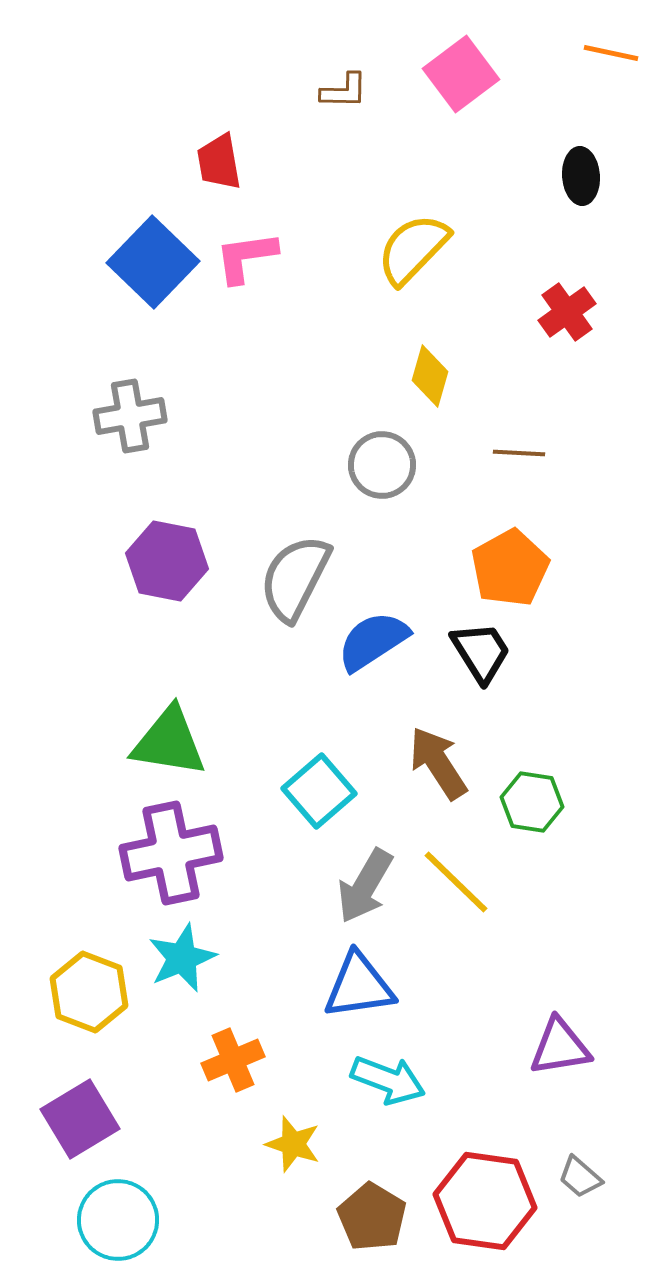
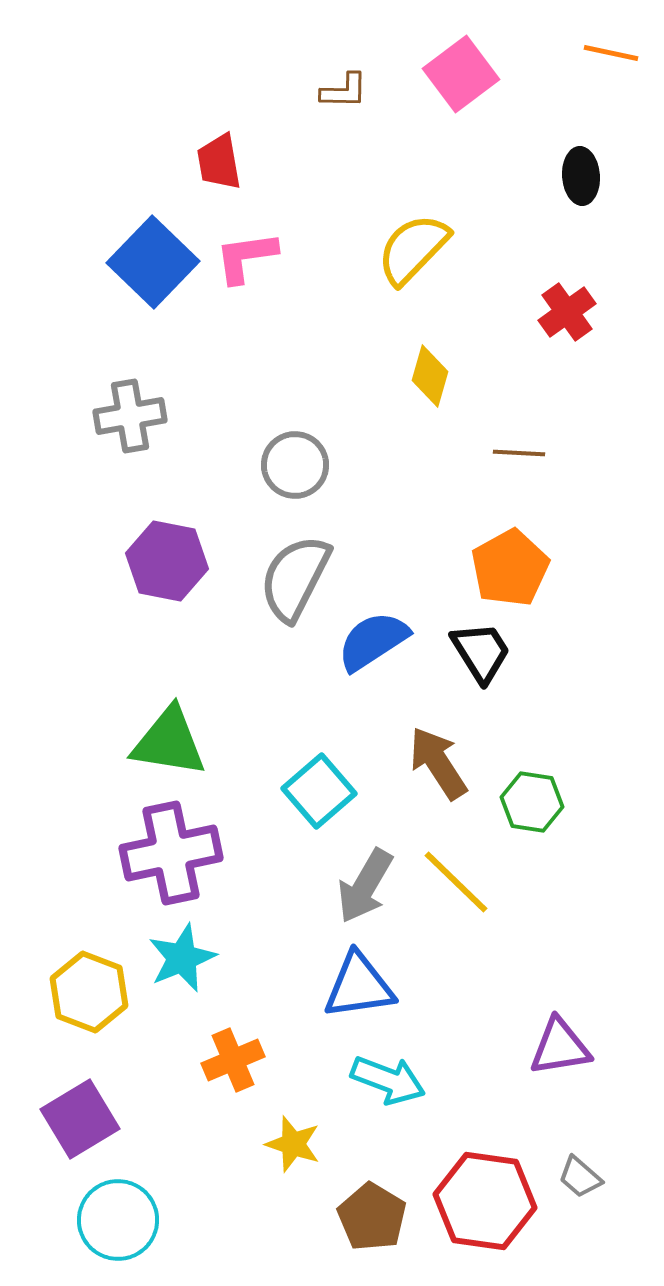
gray circle: moved 87 px left
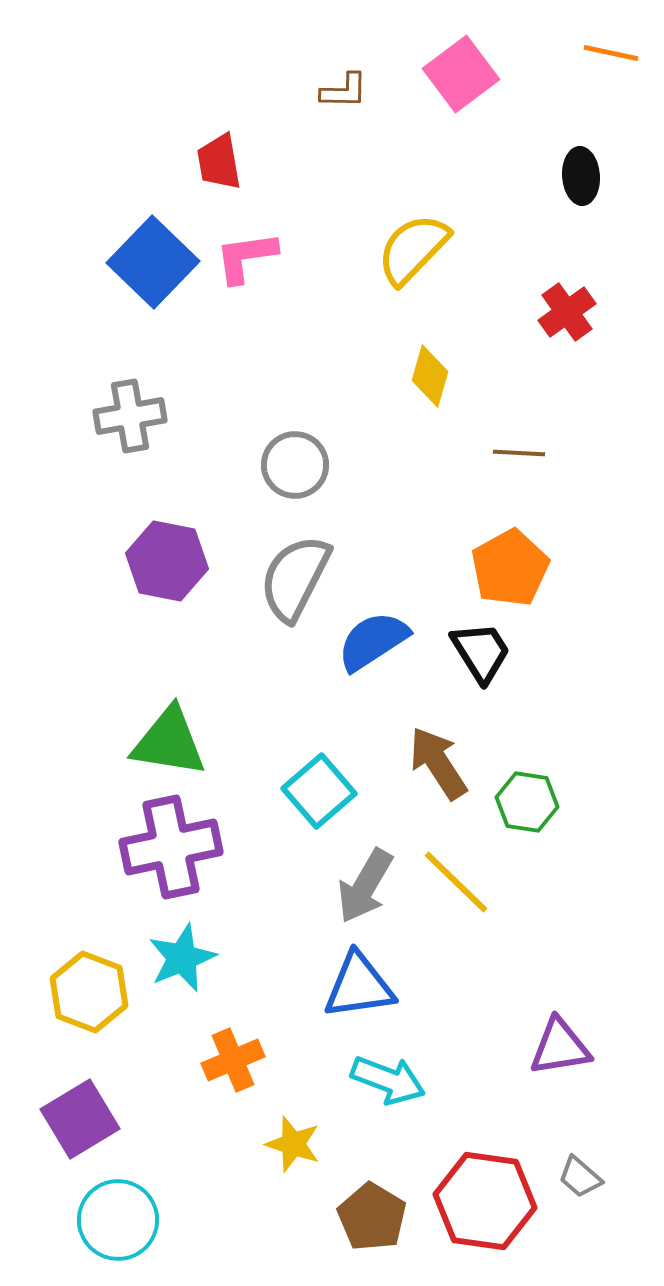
green hexagon: moved 5 px left
purple cross: moved 6 px up
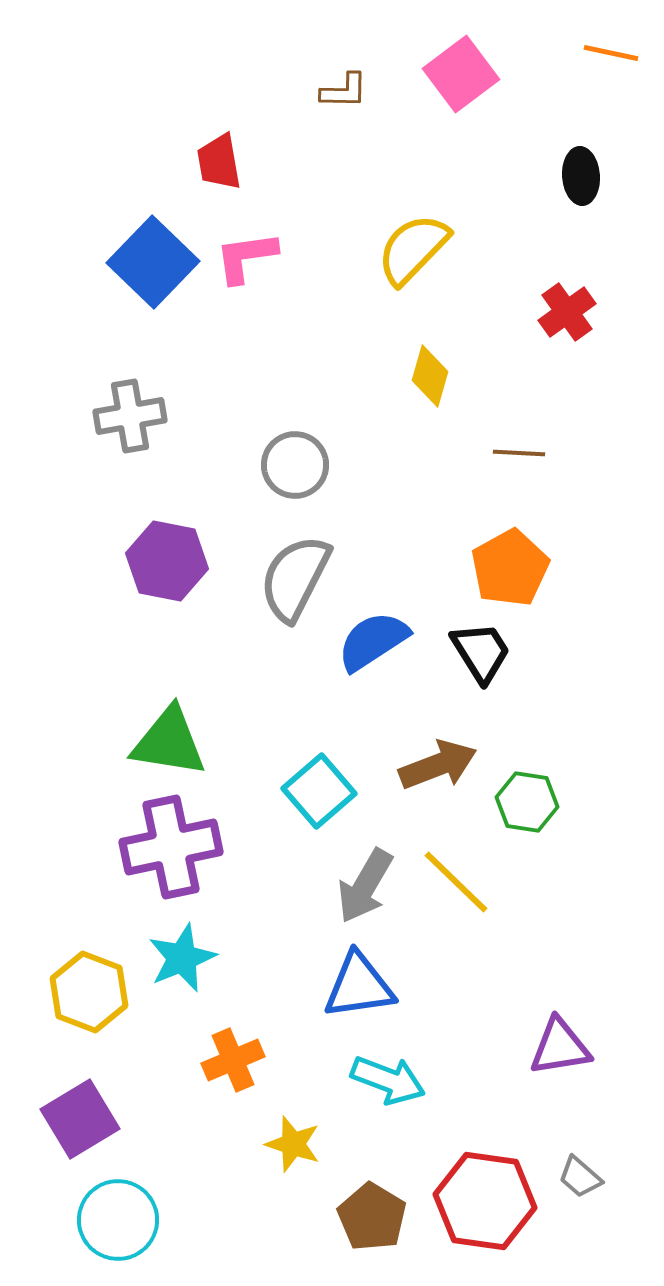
brown arrow: moved 2 px down; rotated 102 degrees clockwise
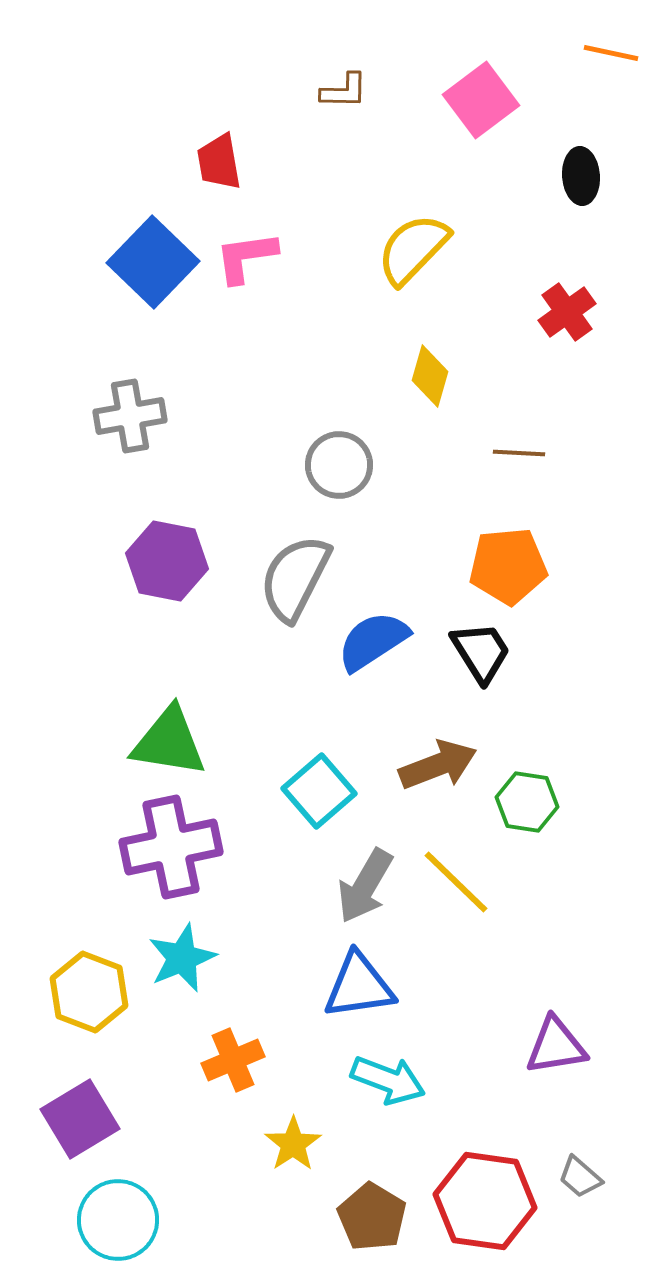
pink square: moved 20 px right, 26 px down
gray circle: moved 44 px right
orange pentagon: moved 2 px left, 2 px up; rotated 24 degrees clockwise
purple triangle: moved 4 px left, 1 px up
yellow star: rotated 20 degrees clockwise
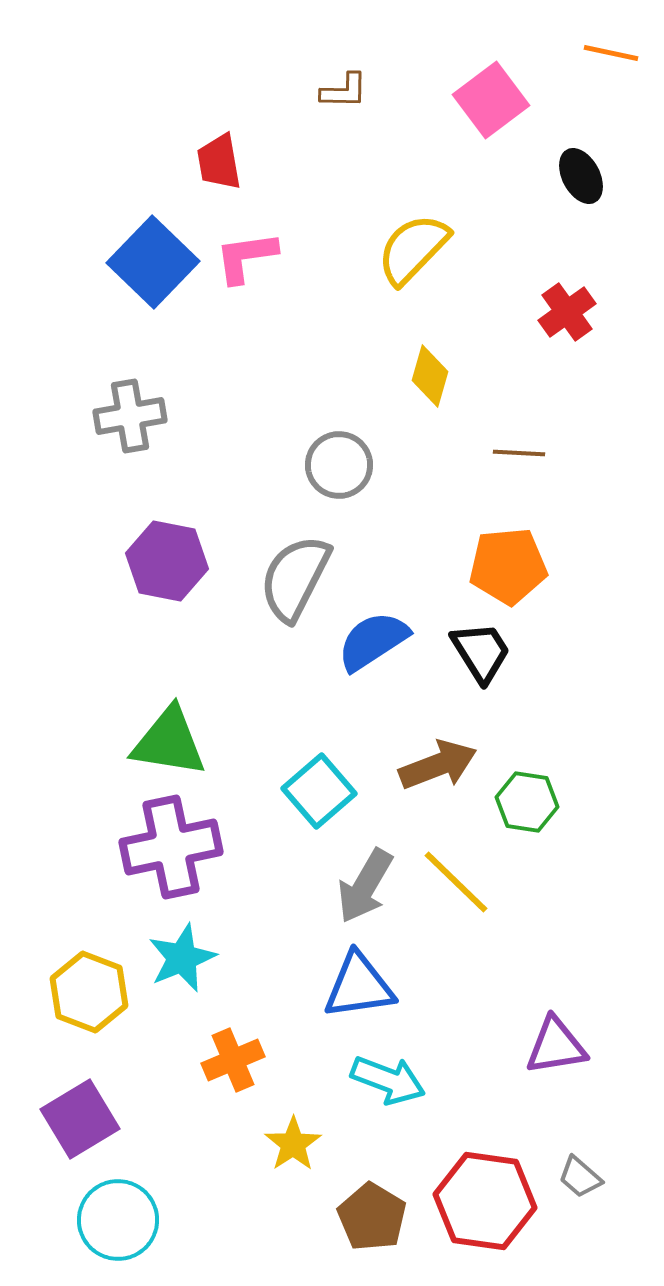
pink square: moved 10 px right
black ellipse: rotated 24 degrees counterclockwise
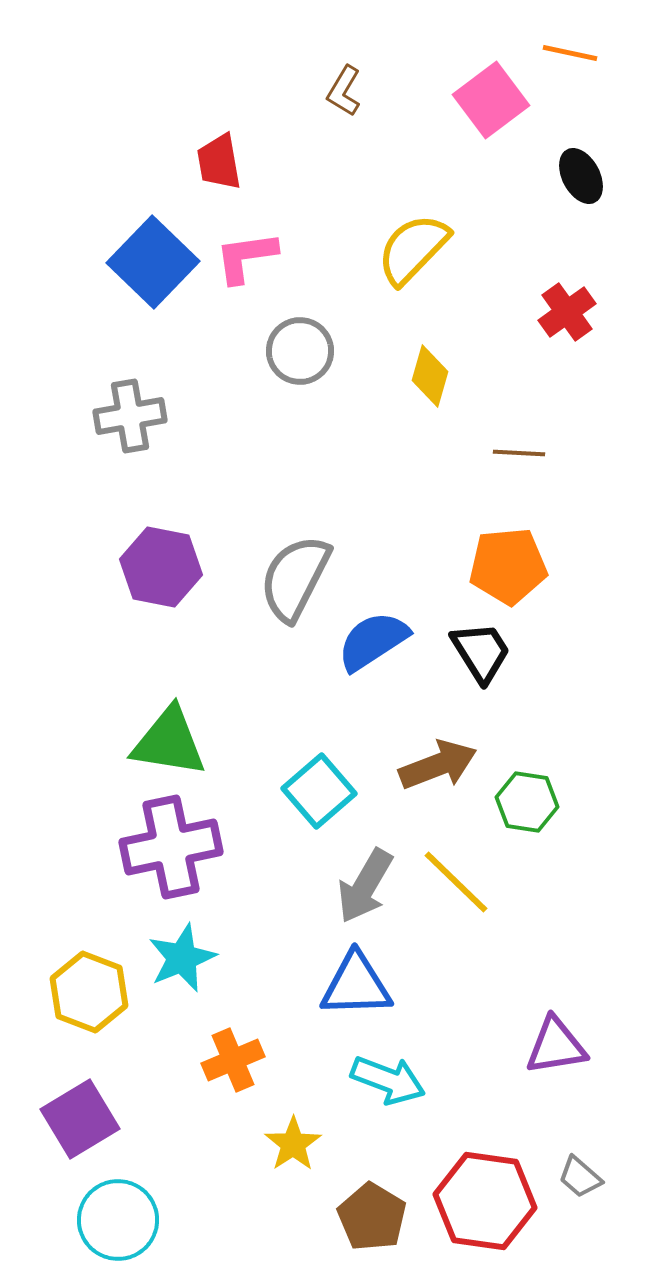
orange line: moved 41 px left
brown L-shape: rotated 120 degrees clockwise
gray circle: moved 39 px left, 114 px up
purple hexagon: moved 6 px left, 6 px down
blue triangle: moved 3 px left, 1 px up; rotated 6 degrees clockwise
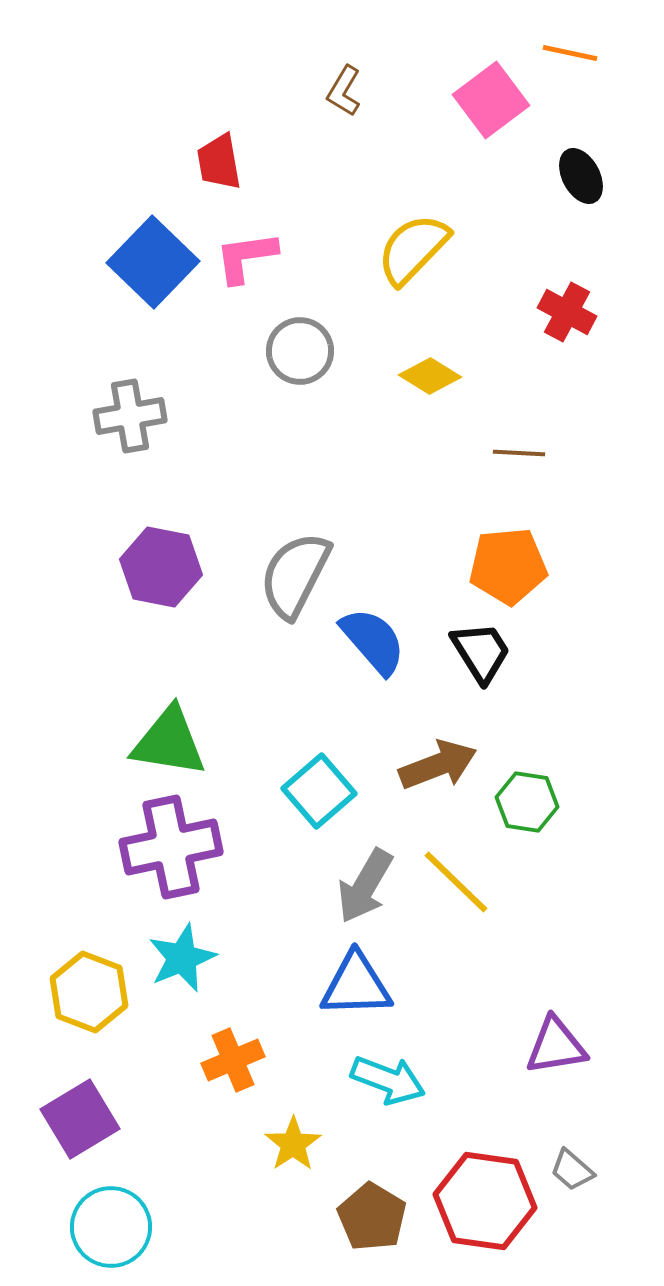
red cross: rotated 26 degrees counterclockwise
yellow diamond: rotated 74 degrees counterclockwise
gray semicircle: moved 3 px up
blue semicircle: rotated 82 degrees clockwise
gray trapezoid: moved 8 px left, 7 px up
cyan circle: moved 7 px left, 7 px down
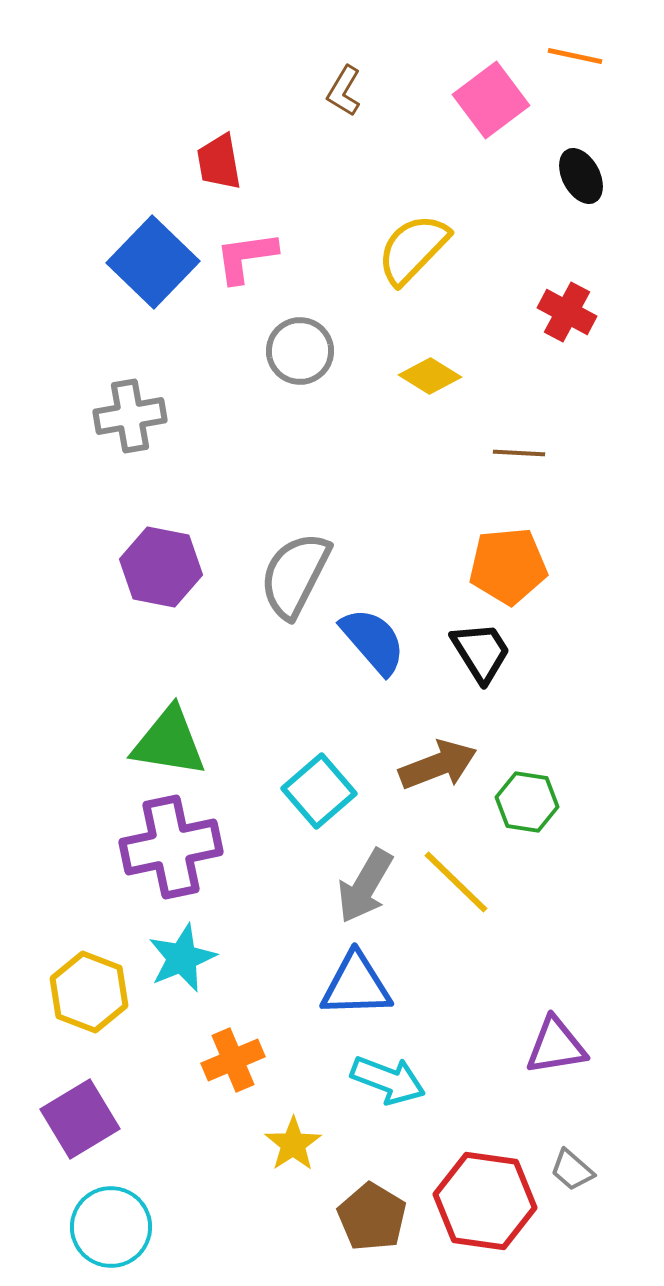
orange line: moved 5 px right, 3 px down
